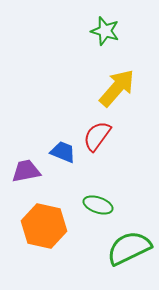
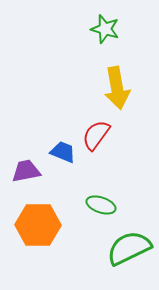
green star: moved 2 px up
yellow arrow: rotated 129 degrees clockwise
red semicircle: moved 1 px left, 1 px up
green ellipse: moved 3 px right
orange hexagon: moved 6 px left, 1 px up; rotated 12 degrees counterclockwise
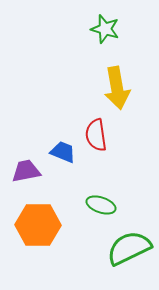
red semicircle: rotated 44 degrees counterclockwise
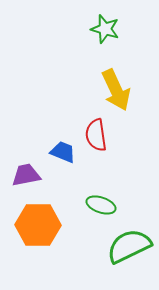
yellow arrow: moved 1 px left, 2 px down; rotated 15 degrees counterclockwise
purple trapezoid: moved 4 px down
green semicircle: moved 2 px up
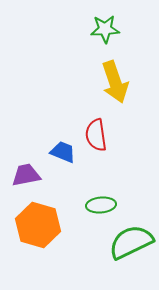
green star: rotated 20 degrees counterclockwise
yellow arrow: moved 1 px left, 8 px up; rotated 6 degrees clockwise
green ellipse: rotated 24 degrees counterclockwise
orange hexagon: rotated 15 degrees clockwise
green semicircle: moved 2 px right, 4 px up
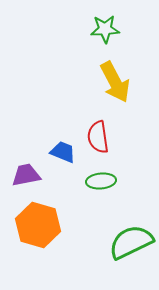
yellow arrow: rotated 9 degrees counterclockwise
red semicircle: moved 2 px right, 2 px down
green ellipse: moved 24 px up
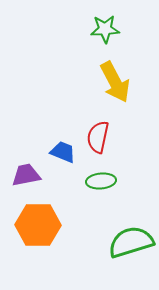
red semicircle: rotated 20 degrees clockwise
orange hexagon: rotated 15 degrees counterclockwise
green semicircle: rotated 9 degrees clockwise
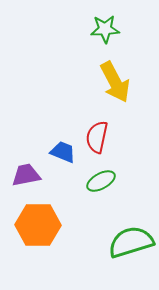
red semicircle: moved 1 px left
green ellipse: rotated 24 degrees counterclockwise
